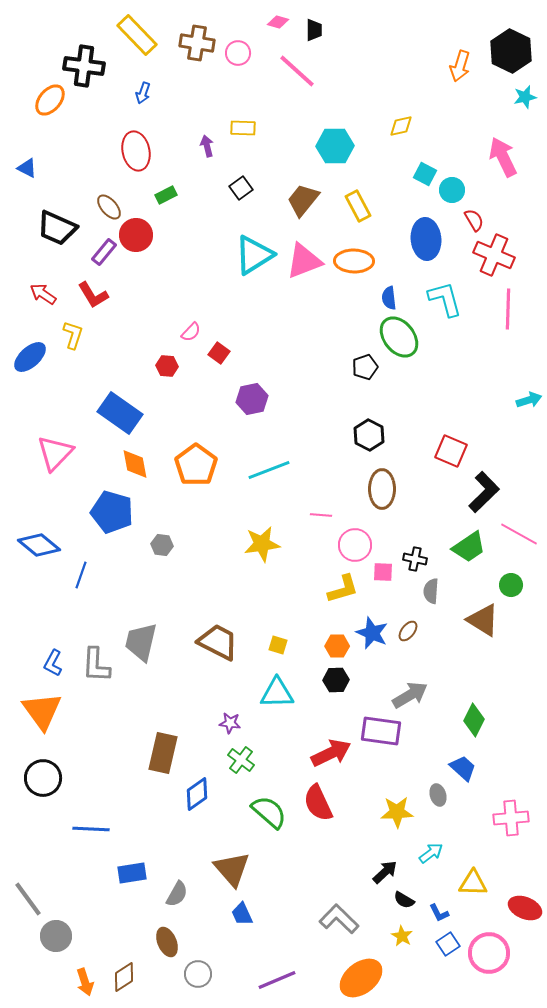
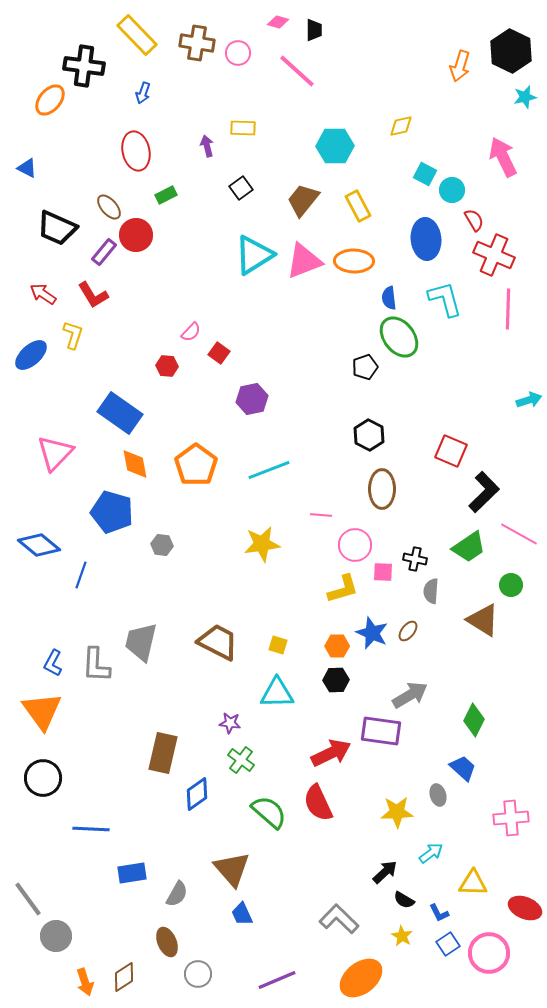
blue ellipse at (30, 357): moved 1 px right, 2 px up
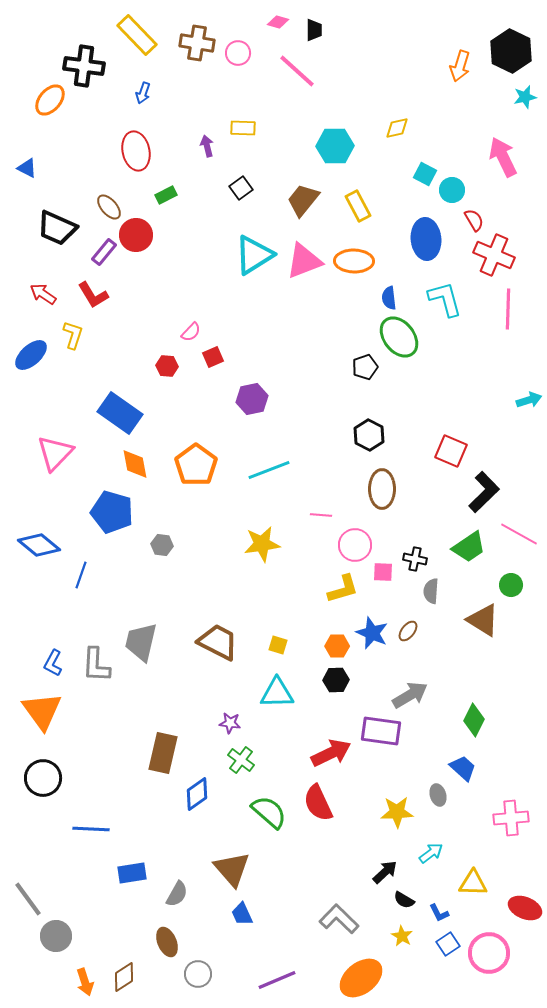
yellow diamond at (401, 126): moved 4 px left, 2 px down
red square at (219, 353): moved 6 px left, 4 px down; rotated 30 degrees clockwise
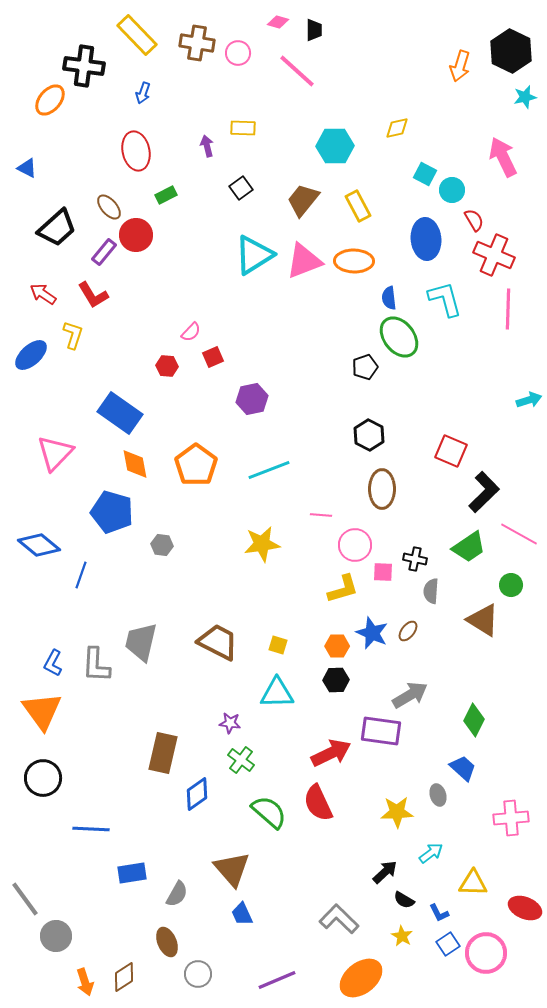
black trapezoid at (57, 228): rotated 66 degrees counterclockwise
gray line at (28, 899): moved 3 px left
pink circle at (489, 953): moved 3 px left
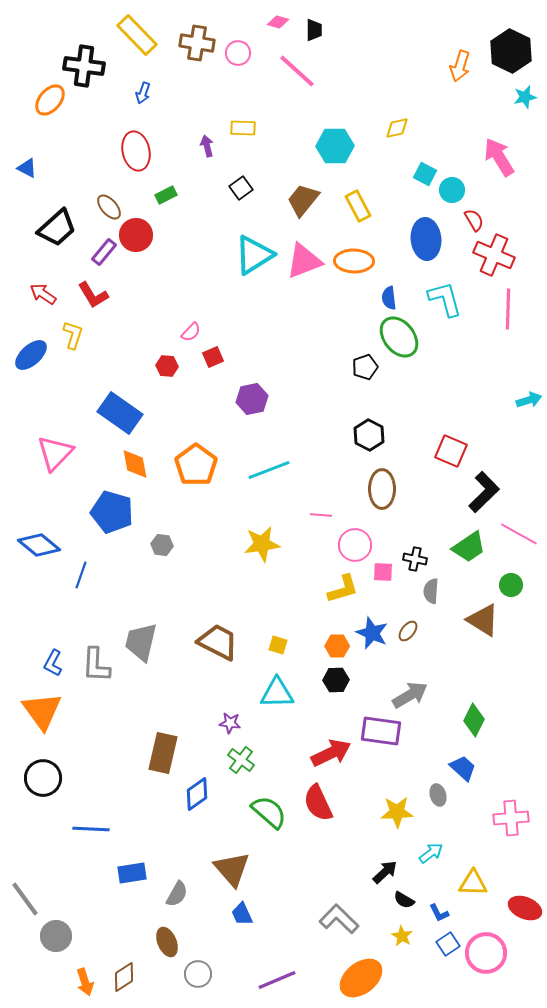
pink arrow at (503, 157): moved 4 px left; rotated 6 degrees counterclockwise
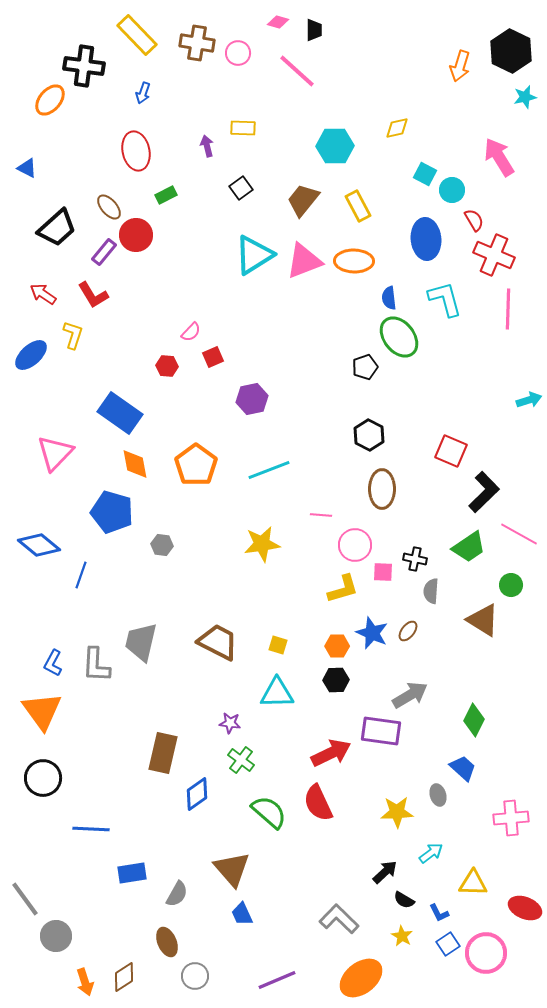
gray circle at (198, 974): moved 3 px left, 2 px down
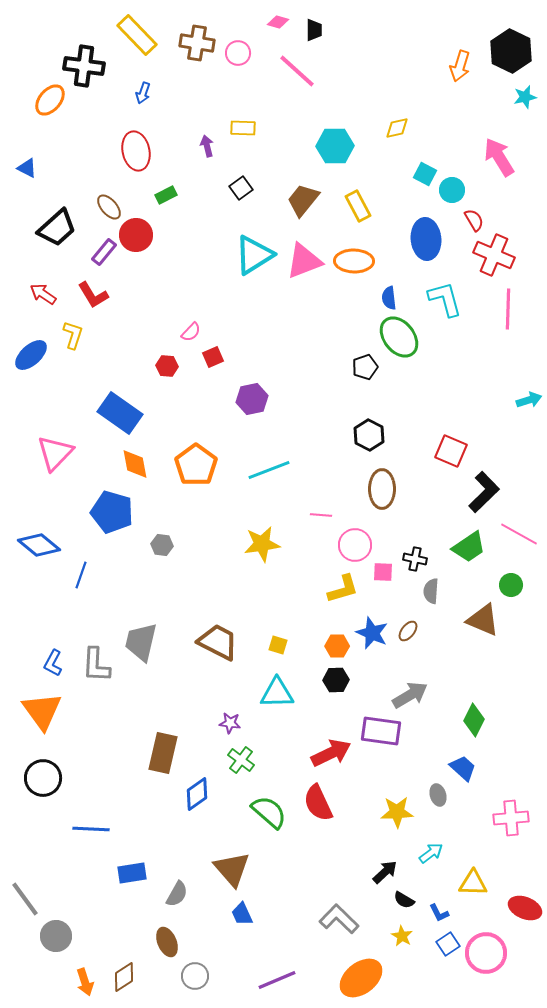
brown triangle at (483, 620): rotated 9 degrees counterclockwise
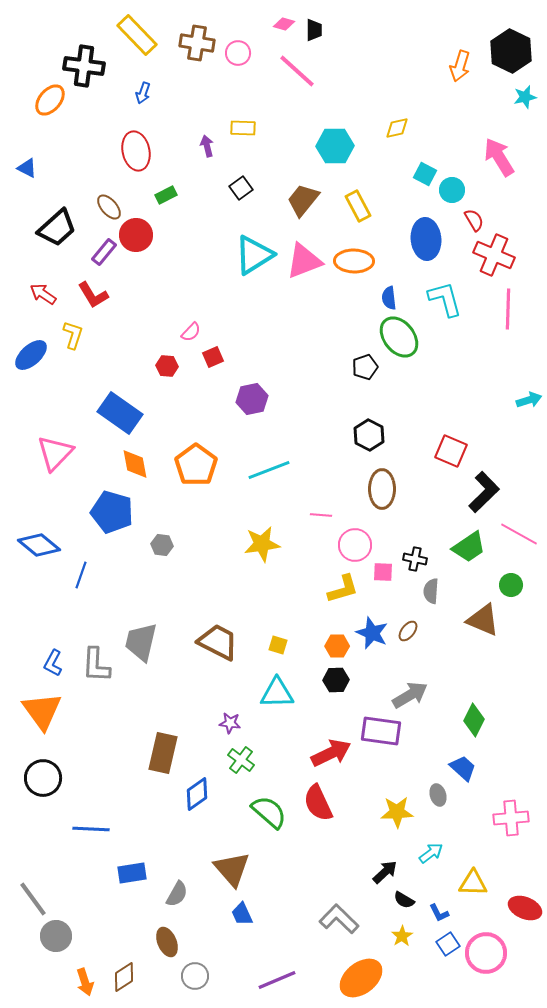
pink diamond at (278, 22): moved 6 px right, 2 px down
gray line at (25, 899): moved 8 px right
yellow star at (402, 936): rotated 10 degrees clockwise
